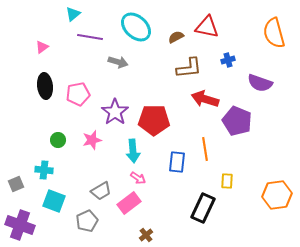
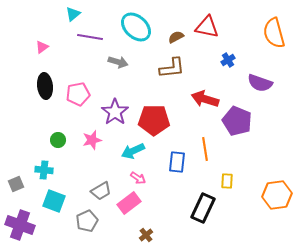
blue cross: rotated 16 degrees counterclockwise
brown L-shape: moved 17 px left
cyan arrow: rotated 70 degrees clockwise
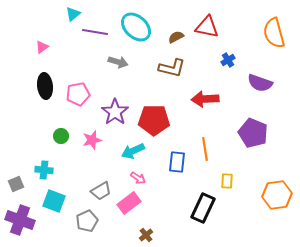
purple line: moved 5 px right, 5 px up
brown L-shape: rotated 20 degrees clockwise
red arrow: rotated 20 degrees counterclockwise
purple pentagon: moved 16 px right, 12 px down
green circle: moved 3 px right, 4 px up
purple cross: moved 5 px up
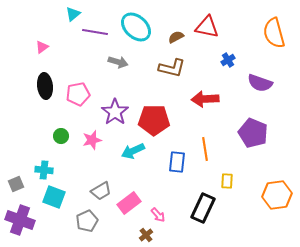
pink arrow: moved 20 px right, 37 px down; rotated 14 degrees clockwise
cyan square: moved 4 px up
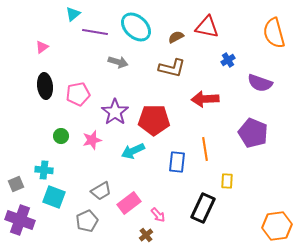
orange hexagon: moved 31 px down
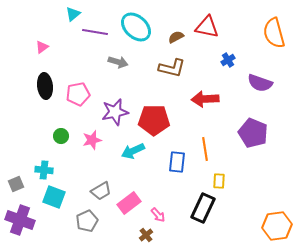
purple star: rotated 24 degrees clockwise
yellow rectangle: moved 8 px left
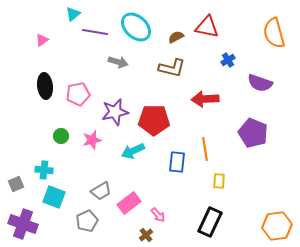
pink triangle: moved 7 px up
black rectangle: moved 7 px right, 14 px down
purple cross: moved 3 px right, 4 px down
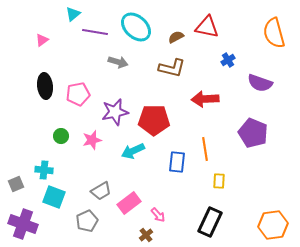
orange hexagon: moved 4 px left, 1 px up
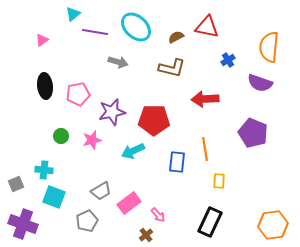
orange semicircle: moved 5 px left, 14 px down; rotated 20 degrees clockwise
purple star: moved 3 px left
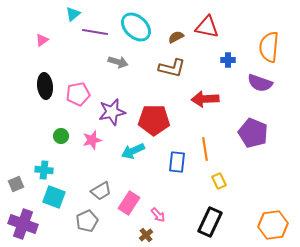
blue cross: rotated 32 degrees clockwise
yellow rectangle: rotated 28 degrees counterclockwise
pink rectangle: rotated 20 degrees counterclockwise
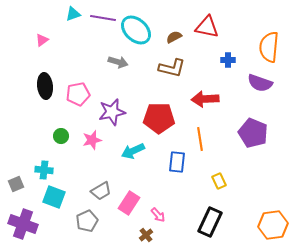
cyan triangle: rotated 21 degrees clockwise
cyan ellipse: moved 3 px down
purple line: moved 8 px right, 14 px up
brown semicircle: moved 2 px left
red pentagon: moved 5 px right, 2 px up
orange line: moved 5 px left, 10 px up
